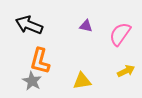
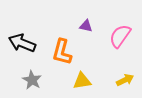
black arrow: moved 7 px left, 18 px down
pink semicircle: moved 2 px down
orange L-shape: moved 22 px right, 9 px up
yellow arrow: moved 1 px left, 9 px down
gray star: moved 1 px up
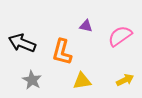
pink semicircle: rotated 20 degrees clockwise
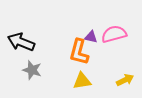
purple triangle: moved 5 px right, 11 px down
pink semicircle: moved 6 px left, 2 px up; rotated 20 degrees clockwise
black arrow: moved 1 px left, 1 px up
orange L-shape: moved 17 px right
gray star: moved 10 px up; rotated 12 degrees counterclockwise
